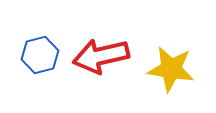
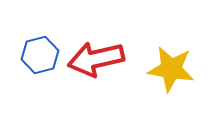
red arrow: moved 5 px left, 3 px down
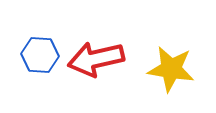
blue hexagon: rotated 18 degrees clockwise
